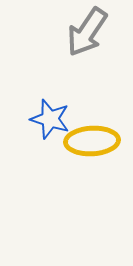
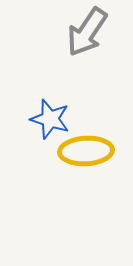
yellow ellipse: moved 6 px left, 10 px down
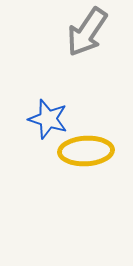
blue star: moved 2 px left
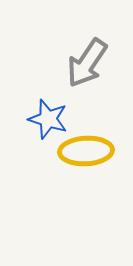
gray arrow: moved 31 px down
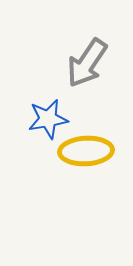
blue star: rotated 27 degrees counterclockwise
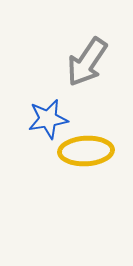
gray arrow: moved 1 px up
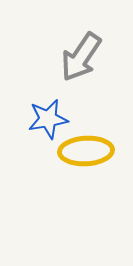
gray arrow: moved 6 px left, 5 px up
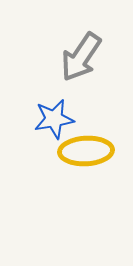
blue star: moved 6 px right
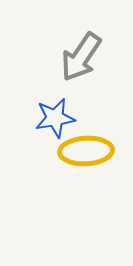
blue star: moved 1 px right, 1 px up
